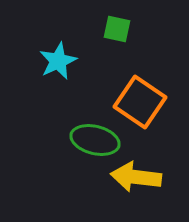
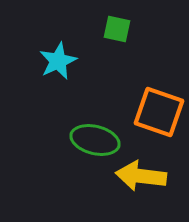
orange square: moved 19 px right, 10 px down; rotated 15 degrees counterclockwise
yellow arrow: moved 5 px right, 1 px up
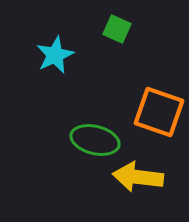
green square: rotated 12 degrees clockwise
cyan star: moved 3 px left, 6 px up
yellow arrow: moved 3 px left, 1 px down
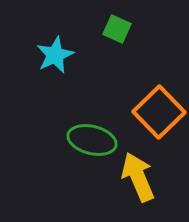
orange square: rotated 27 degrees clockwise
green ellipse: moved 3 px left
yellow arrow: rotated 60 degrees clockwise
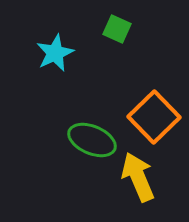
cyan star: moved 2 px up
orange square: moved 5 px left, 5 px down
green ellipse: rotated 9 degrees clockwise
